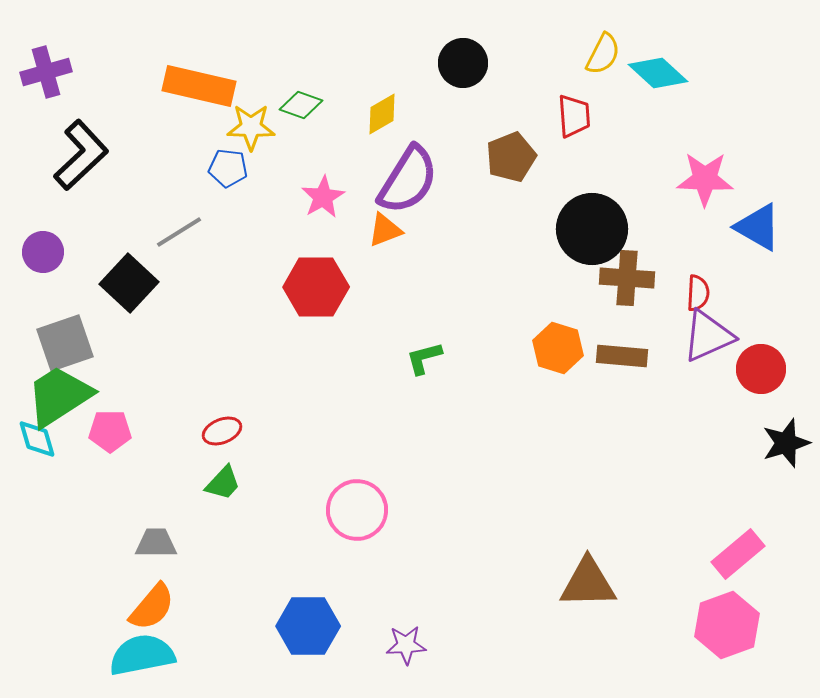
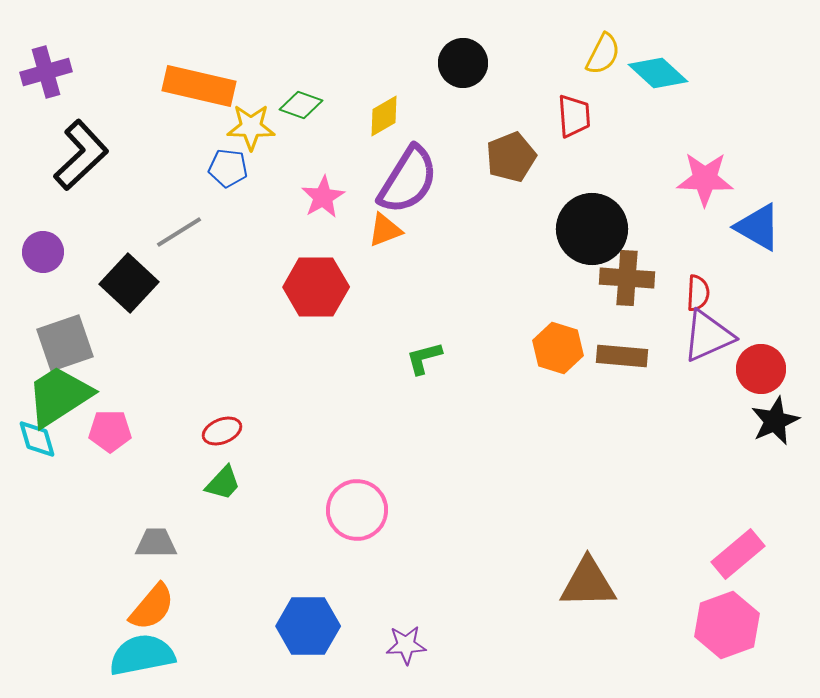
yellow diamond at (382, 114): moved 2 px right, 2 px down
black star at (786, 443): moved 11 px left, 22 px up; rotated 6 degrees counterclockwise
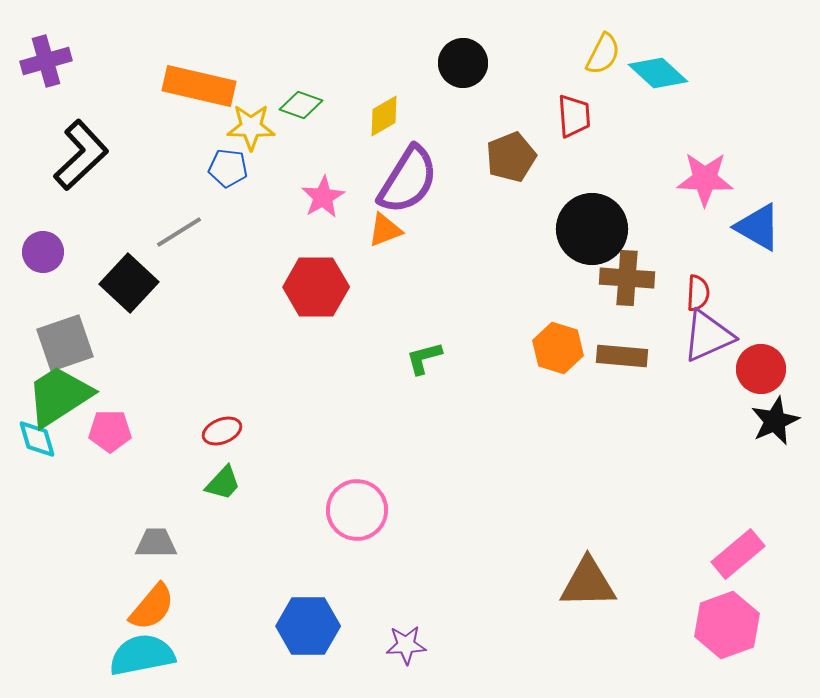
purple cross at (46, 72): moved 11 px up
